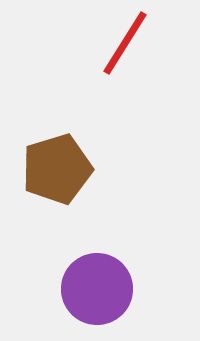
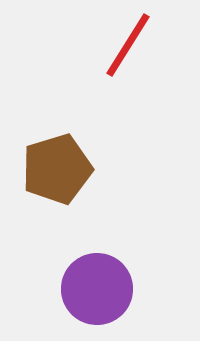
red line: moved 3 px right, 2 px down
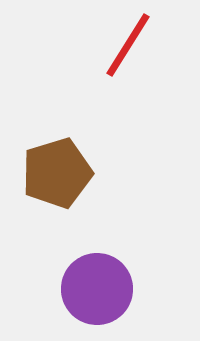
brown pentagon: moved 4 px down
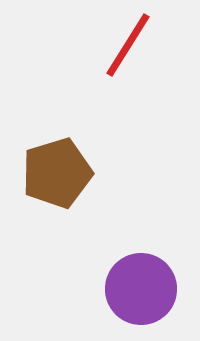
purple circle: moved 44 px right
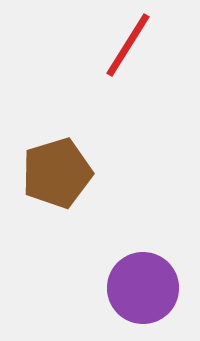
purple circle: moved 2 px right, 1 px up
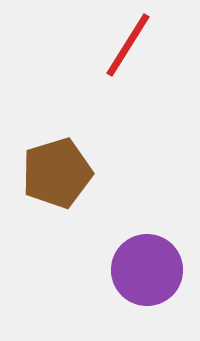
purple circle: moved 4 px right, 18 px up
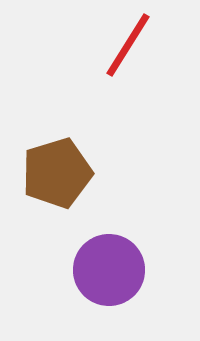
purple circle: moved 38 px left
